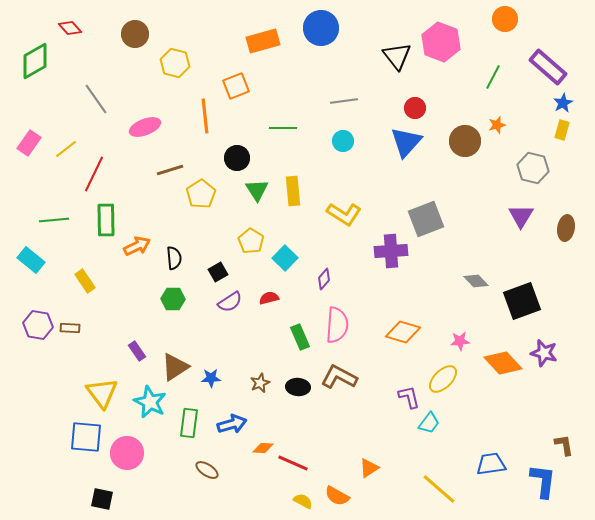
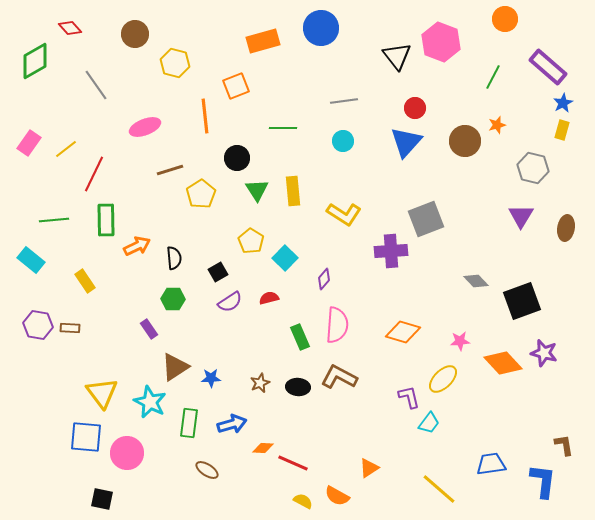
gray line at (96, 99): moved 14 px up
purple rectangle at (137, 351): moved 12 px right, 22 px up
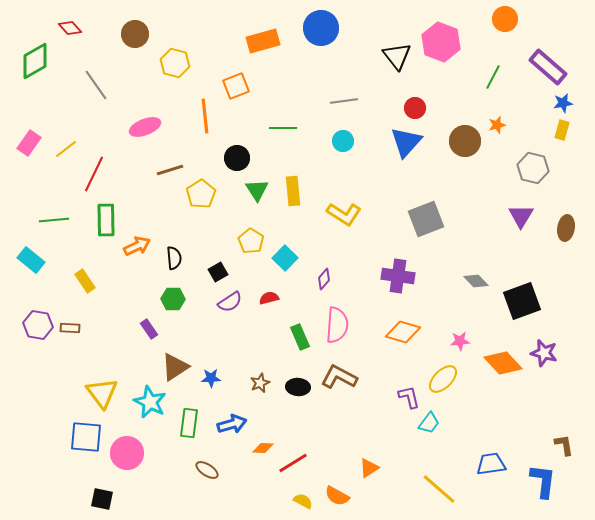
blue star at (563, 103): rotated 18 degrees clockwise
purple cross at (391, 251): moved 7 px right, 25 px down; rotated 12 degrees clockwise
red line at (293, 463): rotated 56 degrees counterclockwise
